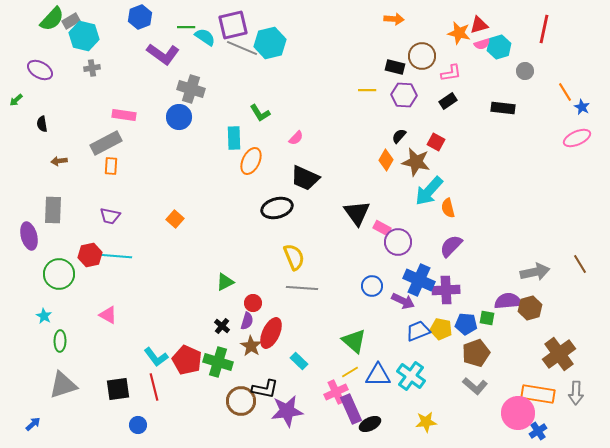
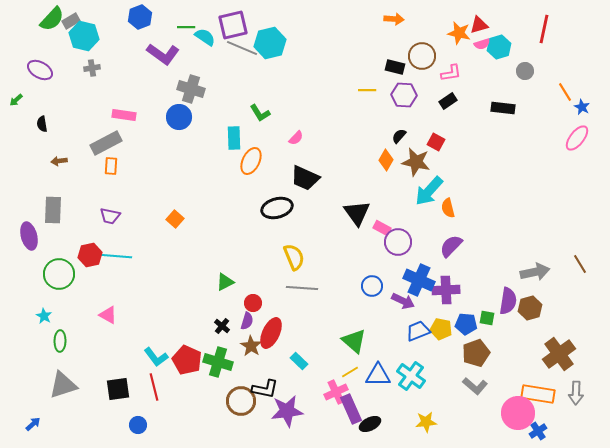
pink ellipse at (577, 138): rotated 28 degrees counterclockwise
purple semicircle at (508, 301): rotated 104 degrees clockwise
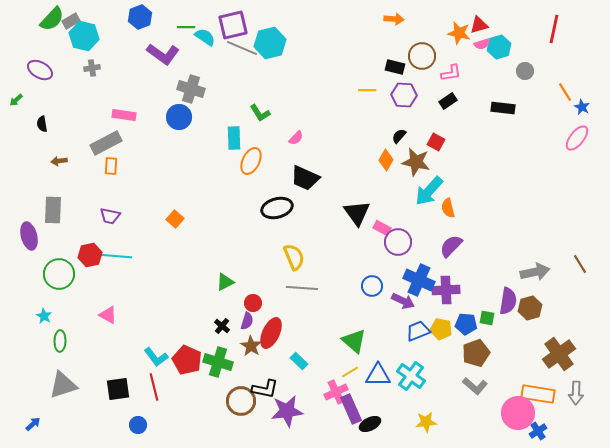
red line at (544, 29): moved 10 px right
